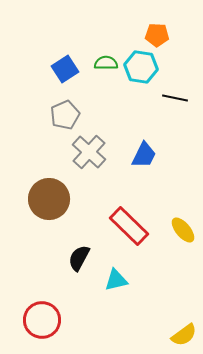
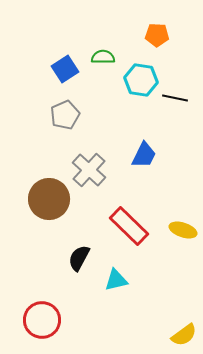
green semicircle: moved 3 px left, 6 px up
cyan hexagon: moved 13 px down
gray cross: moved 18 px down
yellow ellipse: rotated 32 degrees counterclockwise
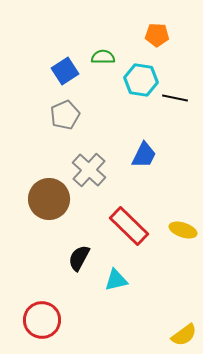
blue square: moved 2 px down
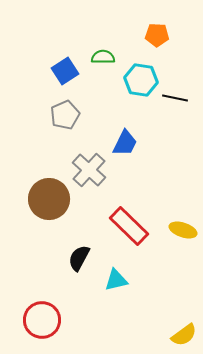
blue trapezoid: moved 19 px left, 12 px up
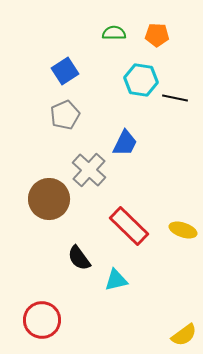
green semicircle: moved 11 px right, 24 px up
black semicircle: rotated 64 degrees counterclockwise
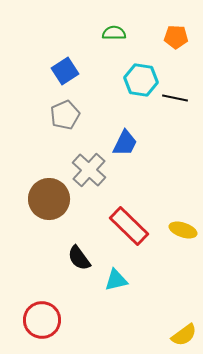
orange pentagon: moved 19 px right, 2 px down
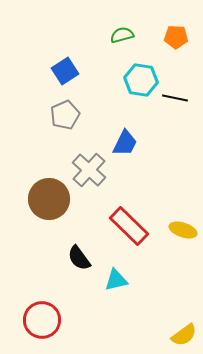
green semicircle: moved 8 px right, 2 px down; rotated 15 degrees counterclockwise
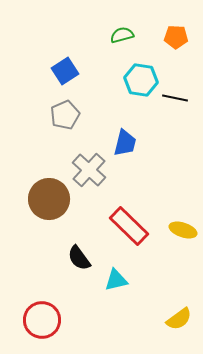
blue trapezoid: rotated 12 degrees counterclockwise
yellow semicircle: moved 5 px left, 16 px up
